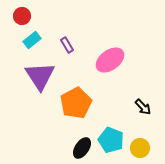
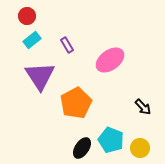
red circle: moved 5 px right
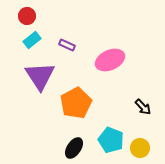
purple rectangle: rotated 35 degrees counterclockwise
pink ellipse: rotated 12 degrees clockwise
black ellipse: moved 8 px left
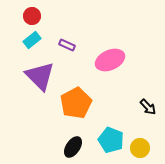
red circle: moved 5 px right
purple triangle: rotated 12 degrees counterclockwise
black arrow: moved 5 px right
black ellipse: moved 1 px left, 1 px up
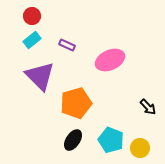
orange pentagon: rotated 12 degrees clockwise
black ellipse: moved 7 px up
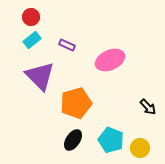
red circle: moved 1 px left, 1 px down
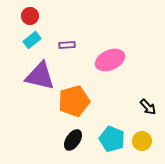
red circle: moved 1 px left, 1 px up
purple rectangle: rotated 28 degrees counterclockwise
purple triangle: rotated 32 degrees counterclockwise
orange pentagon: moved 2 px left, 2 px up
cyan pentagon: moved 1 px right, 1 px up
yellow circle: moved 2 px right, 7 px up
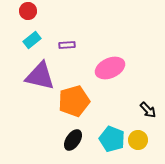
red circle: moved 2 px left, 5 px up
pink ellipse: moved 8 px down
black arrow: moved 3 px down
yellow circle: moved 4 px left, 1 px up
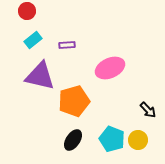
red circle: moved 1 px left
cyan rectangle: moved 1 px right
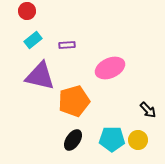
cyan pentagon: rotated 20 degrees counterclockwise
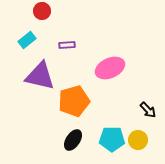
red circle: moved 15 px right
cyan rectangle: moved 6 px left
